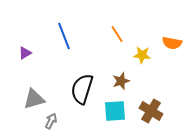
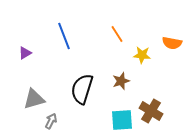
cyan square: moved 7 px right, 9 px down
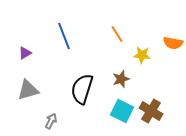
orange semicircle: moved 1 px right
brown star: moved 2 px up
gray triangle: moved 6 px left, 9 px up
cyan square: moved 9 px up; rotated 30 degrees clockwise
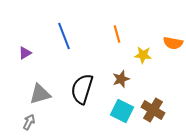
orange line: rotated 18 degrees clockwise
yellow star: moved 1 px right
gray triangle: moved 12 px right, 4 px down
brown cross: moved 2 px right, 1 px up
gray arrow: moved 22 px left, 1 px down
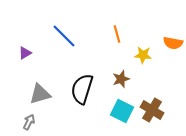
blue line: rotated 24 degrees counterclockwise
brown cross: moved 1 px left
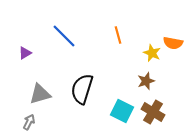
orange line: moved 1 px right, 1 px down
yellow star: moved 9 px right, 2 px up; rotated 18 degrees clockwise
brown star: moved 25 px right, 2 px down
brown cross: moved 1 px right, 2 px down
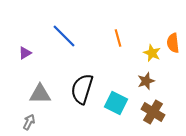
orange line: moved 3 px down
orange semicircle: rotated 72 degrees clockwise
gray triangle: rotated 15 degrees clockwise
cyan square: moved 6 px left, 8 px up
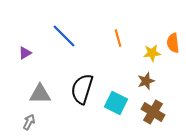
yellow star: rotated 30 degrees counterclockwise
